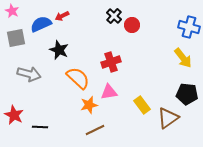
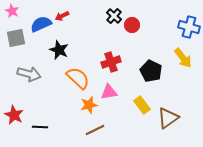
black pentagon: moved 36 px left, 23 px up; rotated 20 degrees clockwise
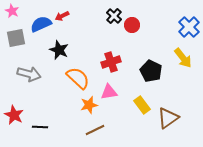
blue cross: rotated 30 degrees clockwise
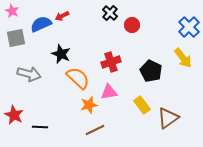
black cross: moved 4 px left, 3 px up
black star: moved 2 px right, 4 px down
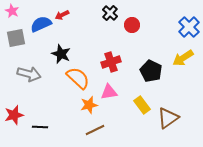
red arrow: moved 1 px up
yellow arrow: rotated 95 degrees clockwise
red star: rotated 30 degrees clockwise
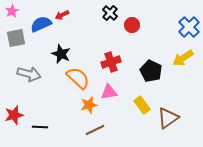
pink star: rotated 16 degrees clockwise
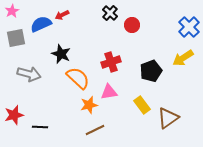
black pentagon: rotated 25 degrees clockwise
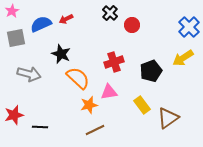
red arrow: moved 4 px right, 4 px down
red cross: moved 3 px right
